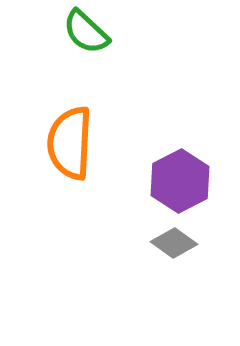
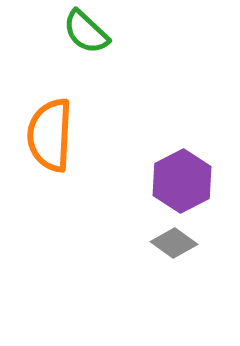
orange semicircle: moved 20 px left, 8 px up
purple hexagon: moved 2 px right
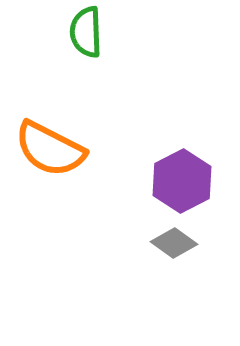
green semicircle: rotated 45 degrees clockwise
orange semicircle: moved 14 px down; rotated 66 degrees counterclockwise
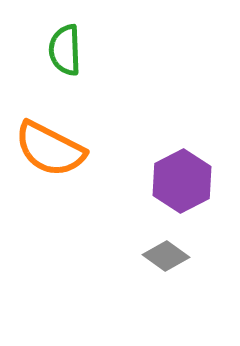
green semicircle: moved 21 px left, 18 px down
gray diamond: moved 8 px left, 13 px down
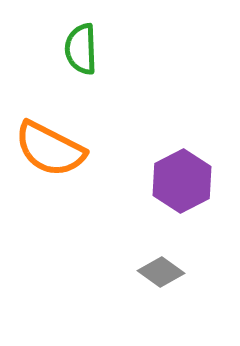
green semicircle: moved 16 px right, 1 px up
gray diamond: moved 5 px left, 16 px down
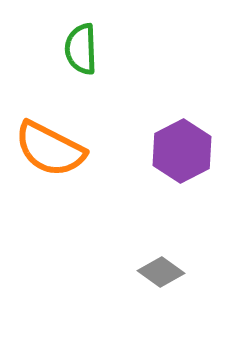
purple hexagon: moved 30 px up
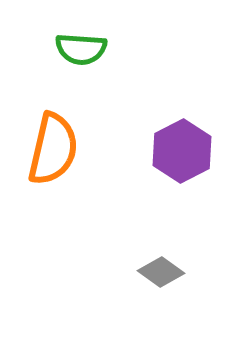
green semicircle: rotated 84 degrees counterclockwise
orange semicircle: moved 3 px right; rotated 104 degrees counterclockwise
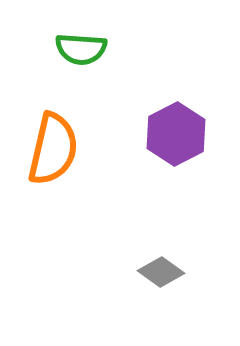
purple hexagon: moved 6 px left, 17 px up
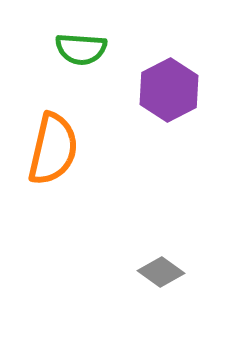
purple hexagon: moved 7 px left, 44 px up
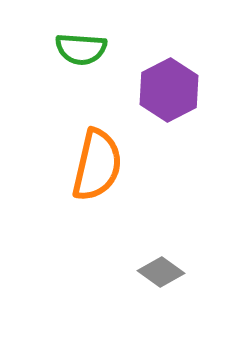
orange semicircle: moved 44 px right, 16 px down
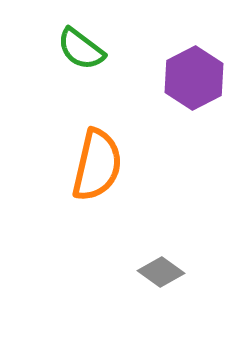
green semicircle: rotated 33 degrees clockwise
purple hexagon: moved 25 px right, 12 px up
